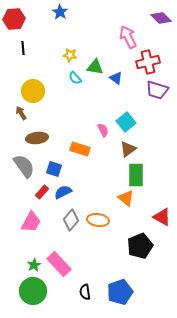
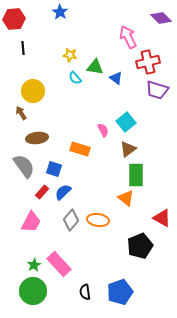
blue semicircle: rotated 18 degrees counterclockwise
red triangle: moved 1 px down
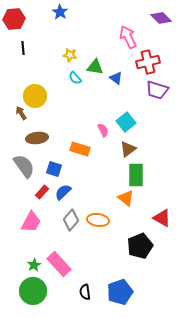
yellow circle: moved 2 px right, 5 px down
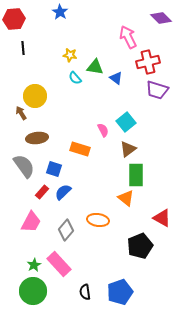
gray diamond: moved 5 px left, 10 px down
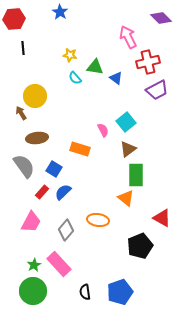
purple trapezoid: rotated 45 degrees counterclockwise
blue square: rotated 14 degrees clockwise
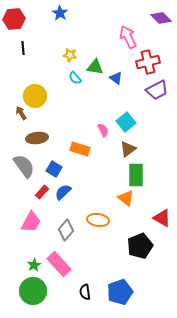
blue star: moved 1 px down
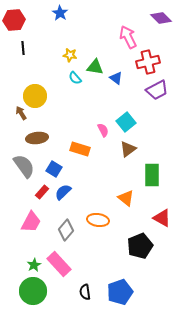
red hexagon: moved 1 px down
green rectangle: moved 16 px right
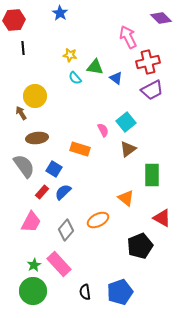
purple trapezoid: moved 5 px left
orange ellipse: rotated 35 degrees counterclockwise
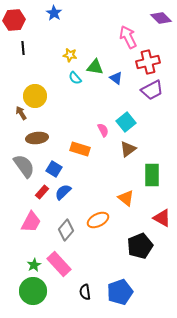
blue star: moved 6 px left
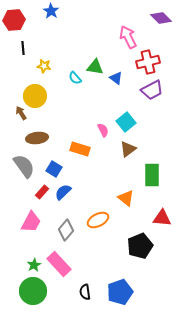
blue star: moved 3 px left, 2 px up
yellow star: moved 26 px left, 11 px down
red triangle: rotated 24 degrees counterclockwise
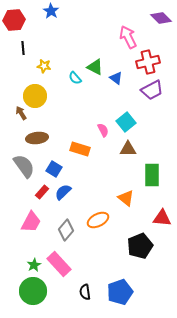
green triangle: rotated 18 degrees clockwise
brown triangle: rotated 36 degrees clockwise
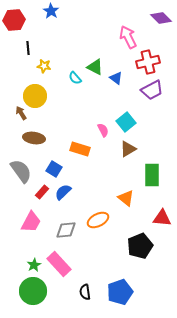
black line: moved 5 px right
brown ellipse: moved 3 px left; rotated 15 degrees clockwise
brown triangle: rotated 30 degrees counterclockwise
gray semicircle: moved 3 px left, 5 px down
gray diamond: rotated 45 degrees clockwise
